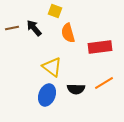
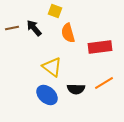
blue ellipse: rotated 70 degrees counterclockwise
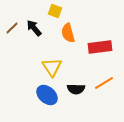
brown line: rotated 32 degrees counterclockwise
yellow triangle: rotated 20 degrees clockwise
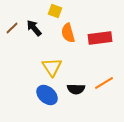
red rectangle: moved 9 px up
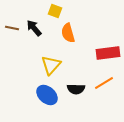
brown line: rotated 56 degrees clockwise
red rectangle: moved 8 px right, 15 px down
yellow triangle: moved 1 px left, 2 px up; rotated 15 degrees clockwise
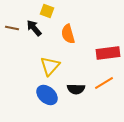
yellow square: moved 8 px left
orange semicircle: moved 1 px down
yellow triangle: moved 1 px left, 1 px down
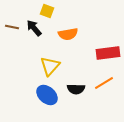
brown line: moved 1 px up
orange semicircle: rotated 84 degrees counterclockwise
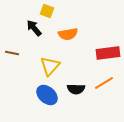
brown line: moved 26 px down
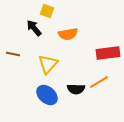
brown line: moved 1 px right, 1 px down
yellow triangle: moved 2 px left, 2 px up
orange line: moved 5 px left, 1 px up
